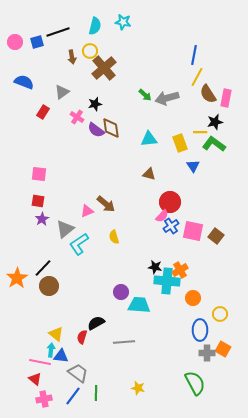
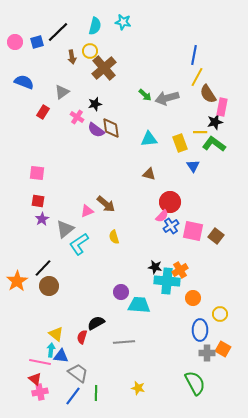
black line at (58, 32): rotated 25 degrees counterclockwise
pink rectangle at (226, 98): moved 4 px left, 9 px down
pink square at (39, 174): moved 2 px left, 1 px up
orange star at (17, 278): moved 3 px down
pink cross at (44, 399): moved 4 px left, 7 px up
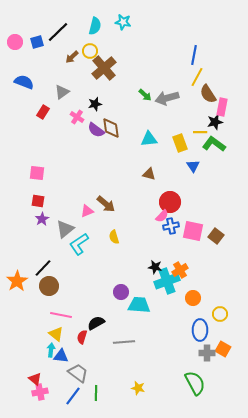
brown arrow at (72, 57): rotated 56 degrees clockwise
blue cross at (171, 226): rotated 21 degrees clockwise
cyan cross at (167, 281): rotated 25 degrees counterclockwise
pink line at (40, 362): moved 21 px right, 47 px up
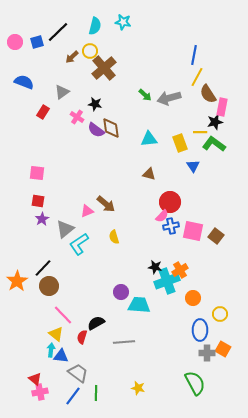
gray arrow at (167, 98): moved 2 px right
black star at (95, 104): rotated 24 degrees clockwise
pink line at (61, 315): moved 2 px right; rotated 35 degrees clockwise
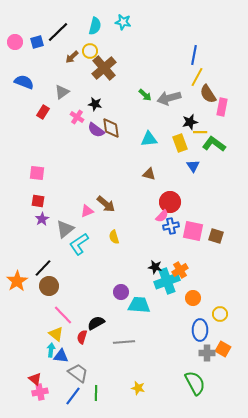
black star at (215, 122): moved 25 px left
brown square at (216, 236): rotated 21 degrees counterclockwise
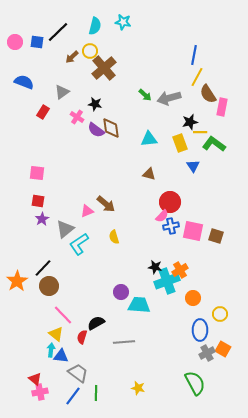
blue square at (37, 42): rotated 24 degrees clockwise
gray cross at (207, 353): rotated 28 degrees counterclockwise
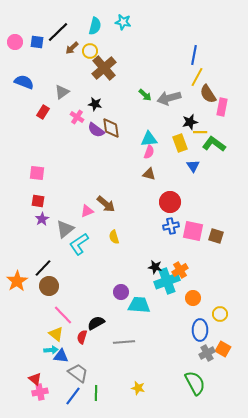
brown arrow at (72, 57): moved 9 px up
pink semicircle at (162, 216): moved 13 px left, 64 px up; rotated 24 degrees counterclockwise
cyan arrow at (51, 350): rotated 80 degrees clockwise
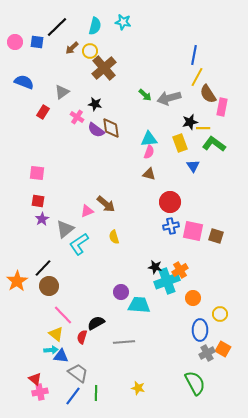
black line at (58, 32): moved 1 px left, 5 px up
yellow line at (200, 132): moved 3 px right, 4 px up
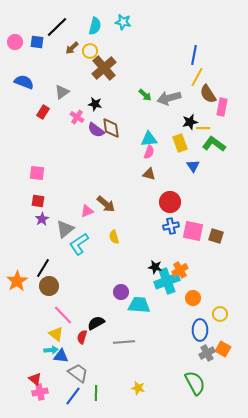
black line at (43, 268): rotated 12 degrees counterclockwise
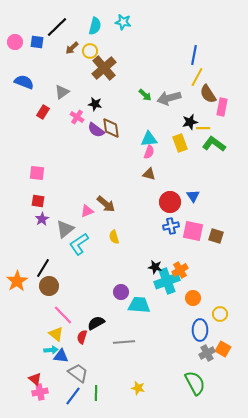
blue triangle at (193, 166): moved 30 px down
